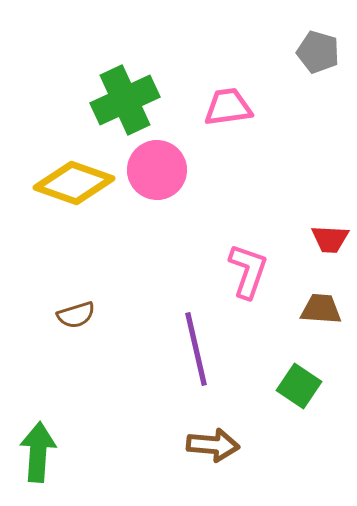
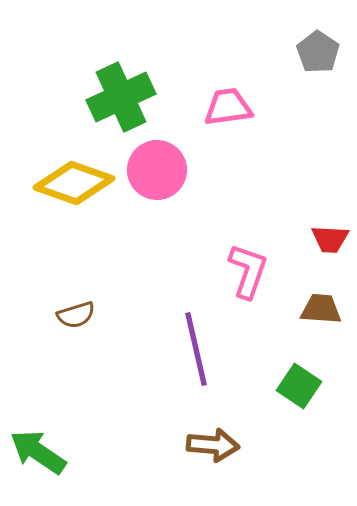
gray pentagon: rotated 18 degrees clockwise
green cross: moved 4 px left, 3 px up
green arrow: rotated 60 degrees counterclockwise
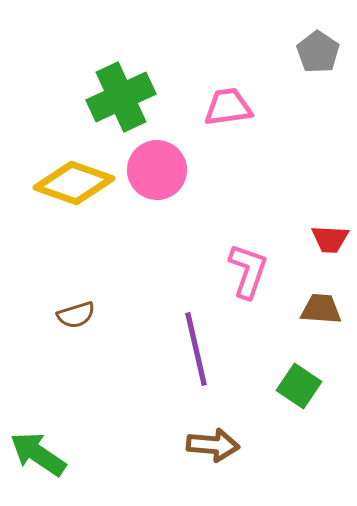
green arrow: moved 2 px down
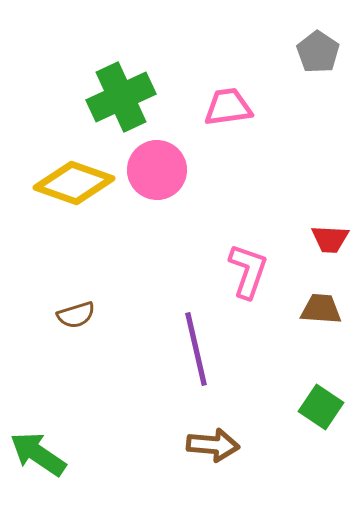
green square: moved 22 px right, 21 px down
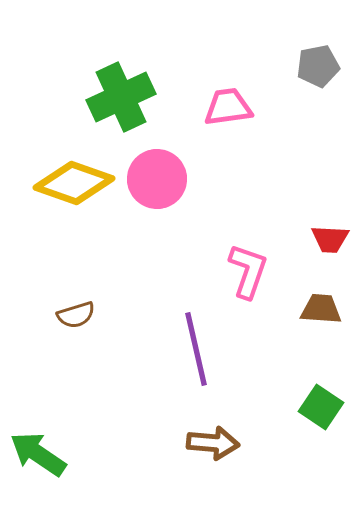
gray pentagon: moved 14 px down; rotated 27 degrees clockwise
pink circle: moved 9 px down
brown arrow: moved 2 px up
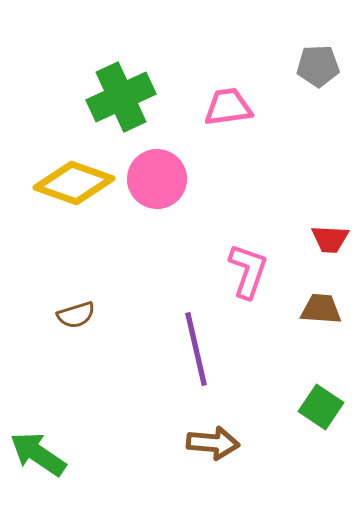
gray pentagon: rotated 9 degrees clockwise
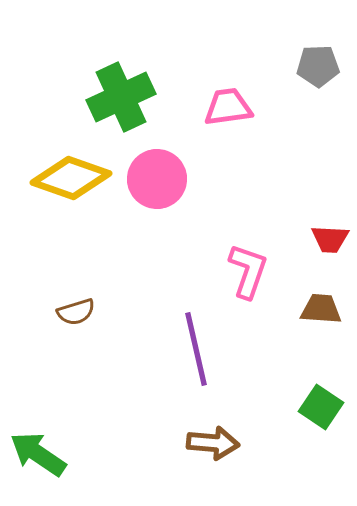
yellow diamond: moved 3 px left, 5 px up
brown semicircle: moved 3 px up
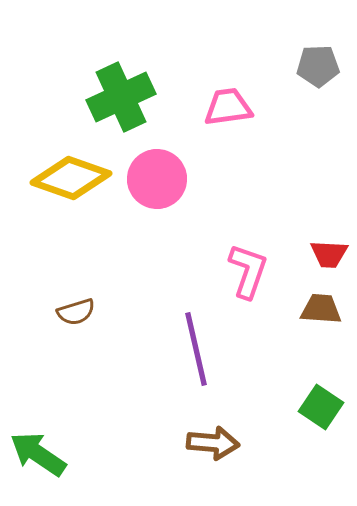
red trapezoid: moved 1 px left, 15 px down
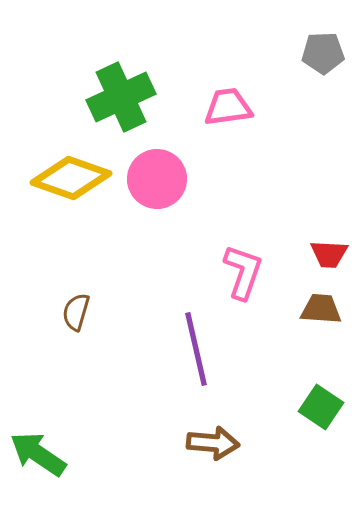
gray pentagon: moved 5 px right, 13 px up
pink L-shape: moved 5 px left, 1 px down
brown semicircle: rotated 123 degrees clockwise
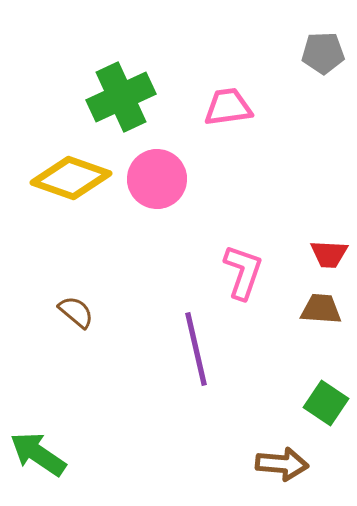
brown semicircle: rotated 114 degrees clockwise
green square: moved 5 px right, 4 px up
brown arrow: moved 69 px right, 21 px down
